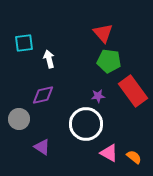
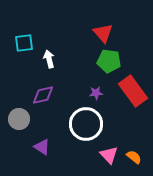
purple star: moved 2 px left, 3 px up
pink triangle: moved 2 px down; rotated 18 degrees clockwise
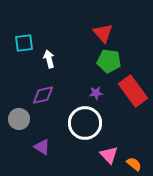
white circle: moved 1 px left, 1 px up
orange semicircle: moved 7 px down
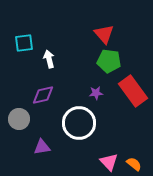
red triangle: moved 1 px right, 1 px down
white circle: moved 6 px left
purple triangle: rotated 42 degrees counterclockwise
pink triangle: moved 7 px down
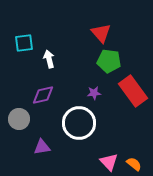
red triangle: moved 3 px left, 1 px up
purple star: moved 2 px left
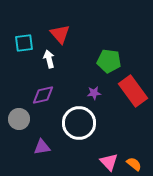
red triangle: moved 41 px left, 1 px down
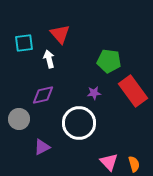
purple triangle: rotated 18 degrees counterclockwise
orange semicircle: rotated 35 degrees clockwise
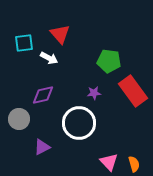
white arrow: moved 1 px up; rotated 132 degrees clockwise
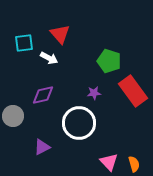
green pentagon: rotated 10 degrees clockwise
gray circle: moved 6 px left, 3 px up
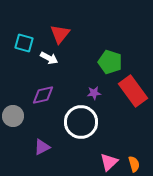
red triangle: rotated 20 degrees clockwise
cyan square: rotated 24 degrees clockwise
green pentagon: moved 1 px right, 1 px down
white circle: moved 2 px right, 1 px up
pink triangle: rotated 30 degrees clockwise
